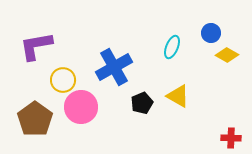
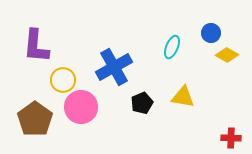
purple L-shape: rotated 75 degrees counterclockwise
yellow triangle: moved 5 px right, 1 px down; rotated 20 degrees counterclockwise
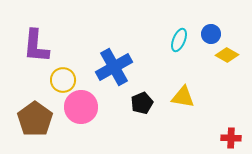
blue circle: moved 1 px down
cyan ellipse: moved 7 px right, 7 px up
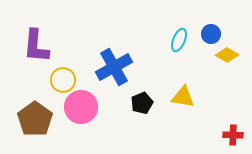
red cross: moved 2 px right, 3 px up
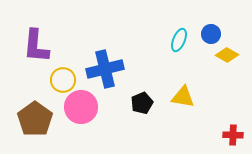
blue cross: moved 9 px left, 2 px down; rotated 15 degrees clockwise
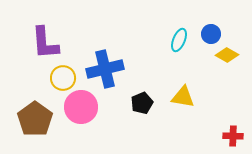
purple L-shape: moved 9 px right, 3 px up; rotated 9 degrees counterclockwise
yellow circle: moved 2 px up
red cross: moved 1 px down
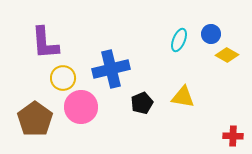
blue cross: moved 6 px right
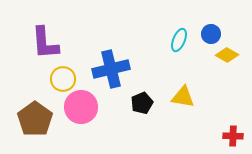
yellow circle: moved 1 px down
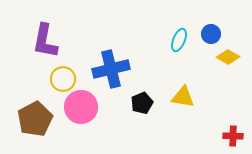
purple L-shape: moved 2 px up; rotated 15 degrees clockwise
yellow diamond: moved 1 px right, 2 px down
brown pentagon: rotated 8 degrees clockwise
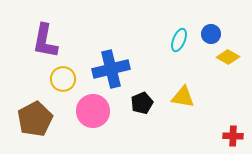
pink circle: moved 12 px right, 4 px down
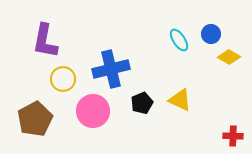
cyan ellipse: rotated 55 degrees counterclockwise
yellow diamond: moved 1 px right
yellow triangle: moved 3 px left, 3 px down; rotated 15 degrees clockwise
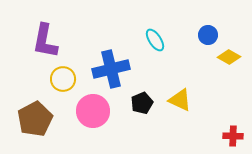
blue circle: moved 3 px left, 1 px down
cyan ellipse: moved 24 px left
